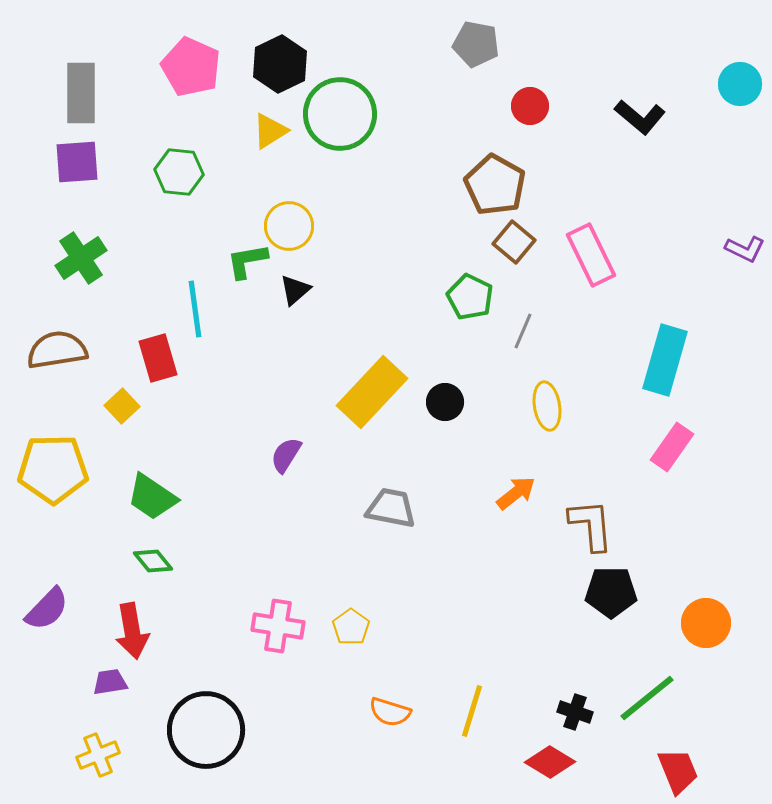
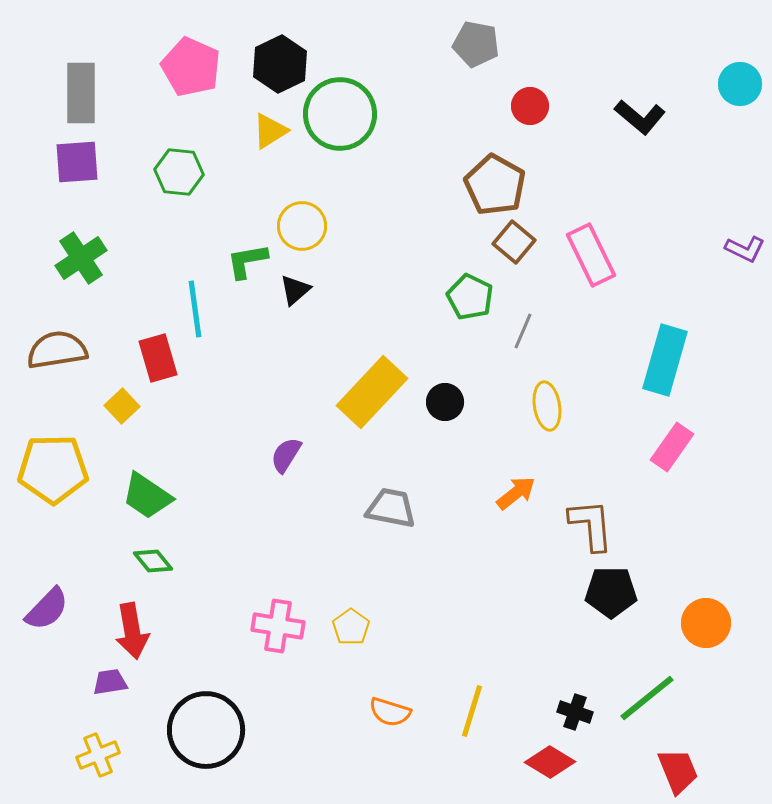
yellow circle at (289, 226): moved 13 px right
green trapezoid at (152, 497): moved 5 px left, 1 px up
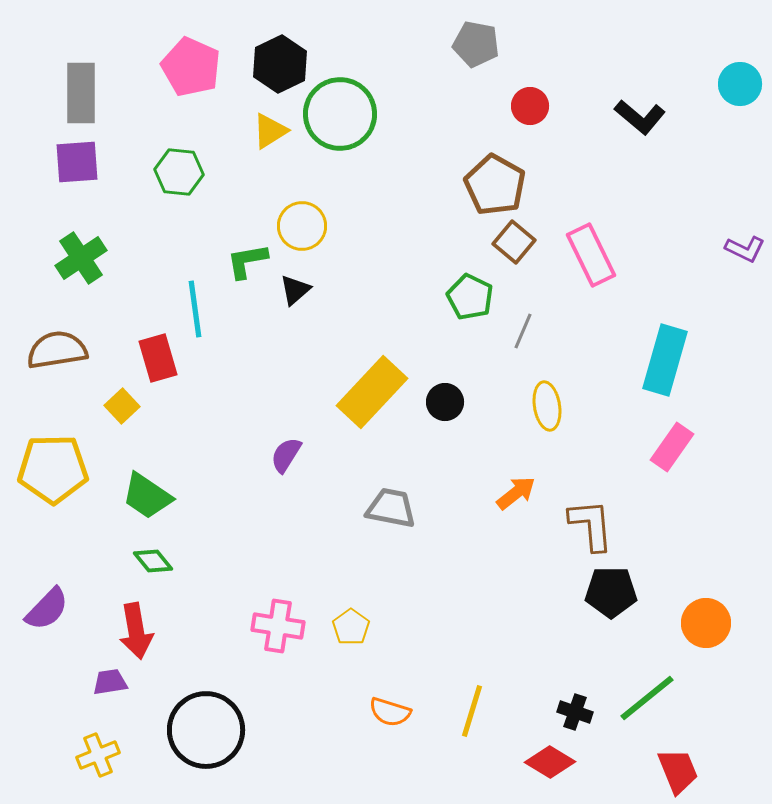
red arrow at (132, 631): moved 4 px right
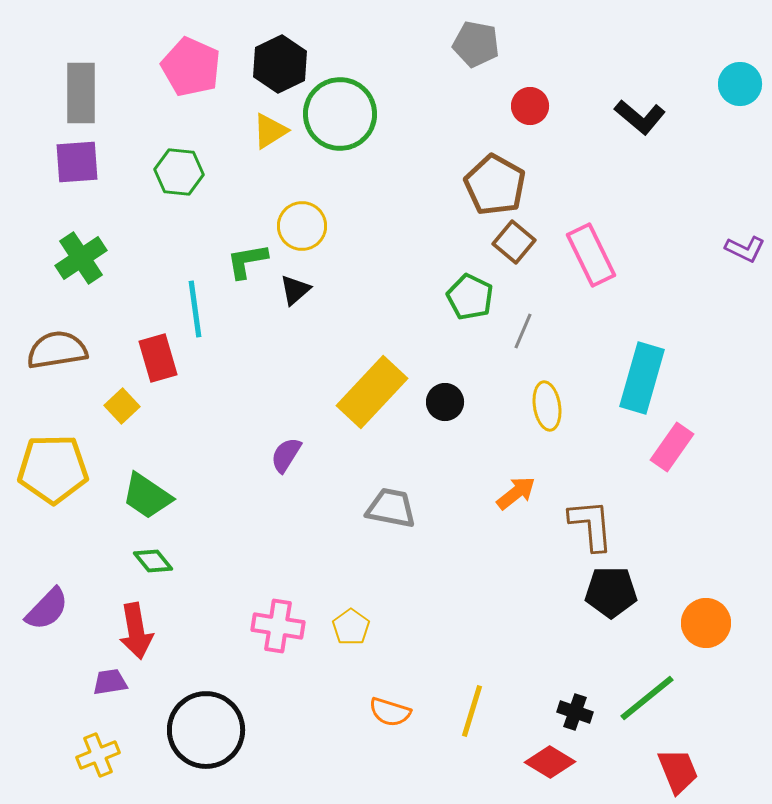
cyan rectangle at (665, 360): moved 23 px left, 18 px down
